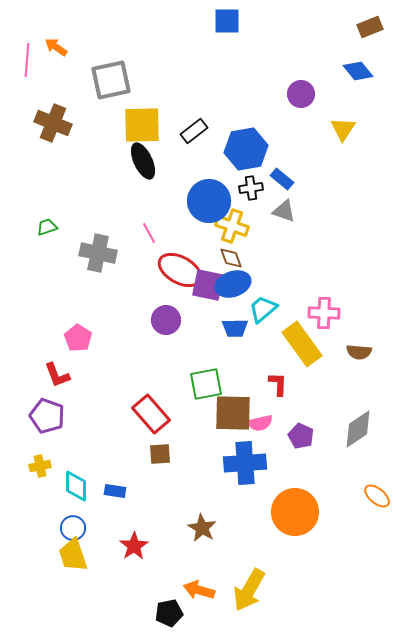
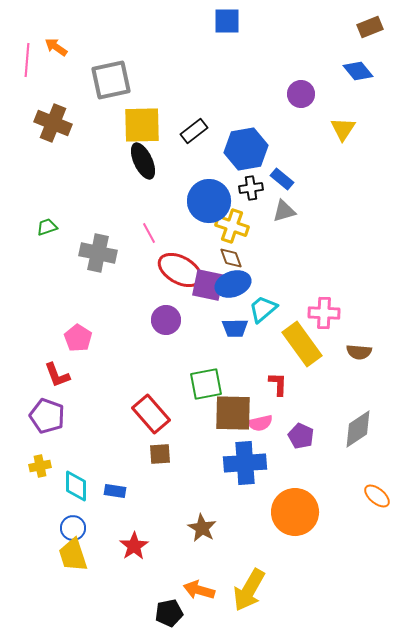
gray triangle at (284, 211): rotated 35 degrees counterclockwise
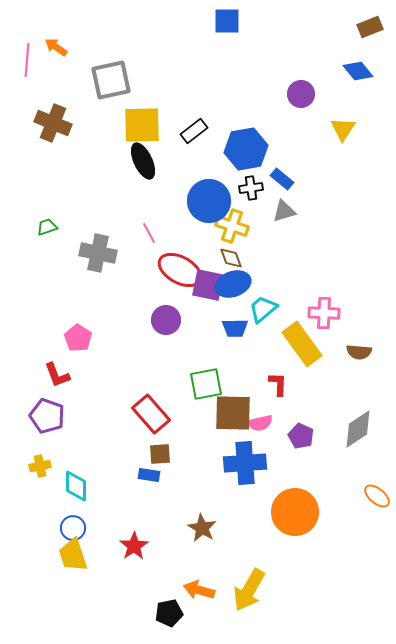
blue rectangle at (115, 491): moved 34 px right, 16 px up
